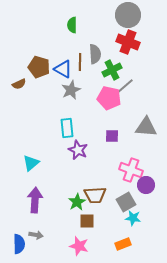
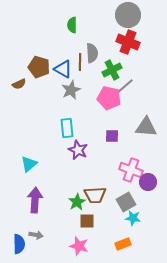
gray semicircle: moved 3 px left, 1 px up
cyan triangle: moved 2 px left, 1 px down
purple circle: moved 2 px right, 3 px up
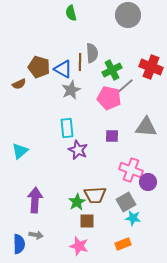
green semicircle: moved 1 px left, 12 px up; rotated 14 degrees counterclockwise
red cross: moved 23 px right, 25 px down
cyan triangle: moved 9 px left, 13 px up
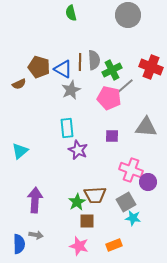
gray semicircle: moved 2 px right, 7 px down
orange rectangle: moved 9 px left, 1 px down
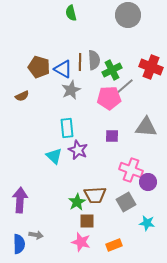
brown semicircle: moved 3 px right, 12 px down
pink pentagon: rotated 15 degrees counterclockwise
cyan triangle: moved 34 px right, 5 px down; rotated 36 degrees counterclockwise
purple arrow: moved 15 px left
cyan star: moved 14 px right, 5 px down
pink star: moved 2 px right, 4 px up
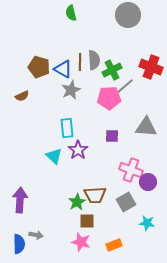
purple star: rotated 12 degrees clockwise
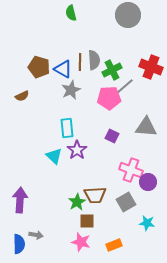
purple square: rotated 24 degrees clockwise
purple star: moved 1 px left
